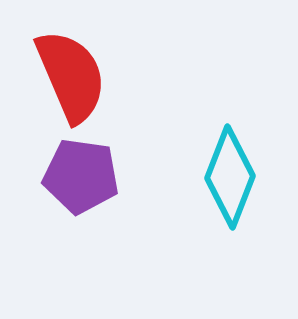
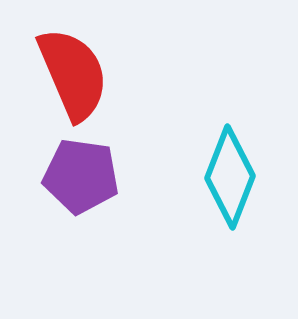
red semicircle: moved 2 px right, 2 px up
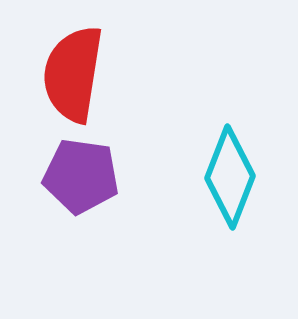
red semicircle: rotated 148 degrees counterclockwise
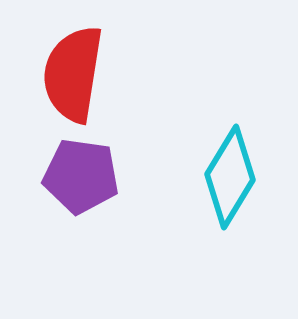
cyan diamond: rotated 10 degrees clockwise
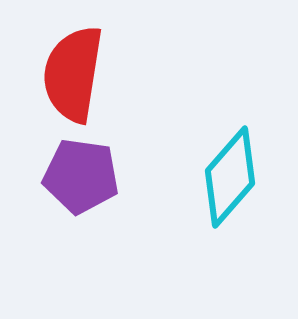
cyan diamond: rotated 10 degrees clockwise
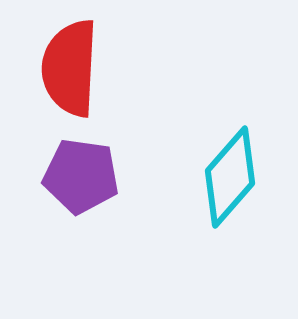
red semicircle: moved 3 px left, 6 px up; rotated 6 degrees counterclockwise
